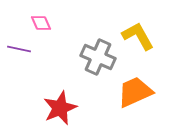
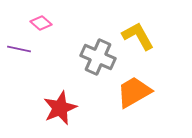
pink diamond: rotated 25 degrees counterclockwise
orange trapezoid: moved 1 px left; rotated 6 degrees counterclockwise
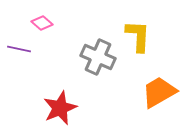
pink diamond: moved 1 px right
yellow L-shape: rotated 32 degrees clockwise
orange trapezoid: moved 25 px right
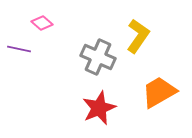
yellow L-shape: rotated 32 degrees clockwise
red star: moved 39 px right
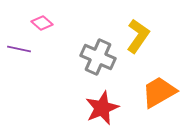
red star: moved 3 px right
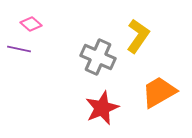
pink diamond: moved 11 px left, 1 px down
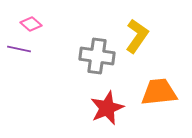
yellow L-shape: moved 1 px left
gray cross: moved 1 px left, 1 px up; rotated 16 degrees counterclockwise
orange trapezoid: rotated 24 degrees clockwise
red star: moved 5 px right
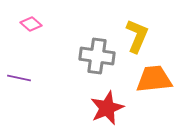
yellow L-shape: rotated 12 degrees counterclockwise
purple line: moved 29 px down
orange trapezoid: moved 5 px left, 13 px up
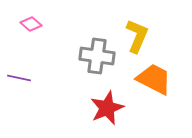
orange trapezoid: rotated 33 degrees clockwise
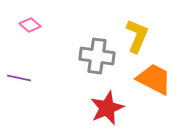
pink diamond: moved 1 px left, 1 px down
